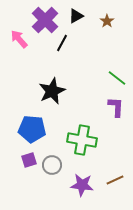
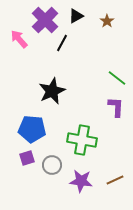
purple square: moved 2 px left, 2 px up
purple star: moved 1 px left, 4 px up
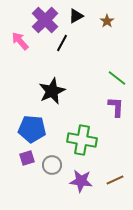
pink arrow: moved 1 px right, 2 px down
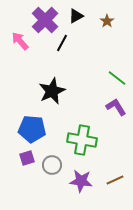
purple L-shape: rotated 35 degrees counterclockwise
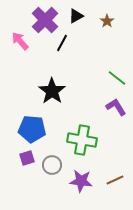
black star: rotated 12 degrees counterclockwise
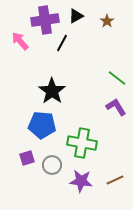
purple cross: rotated 36 degrees clockwise
blue pentagon: moved 10 px right, 4 px up
green cross: moved 3 px down
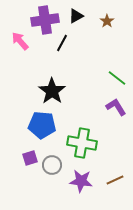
purple square: moved 3 px right
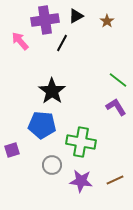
green line: moved 1 px right, 2 px down
green cross: moved 1 px left, 1 px up
purple square: moved 18 px left, 8 px up
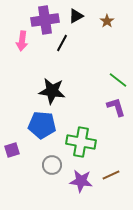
pink arrow: moved 2 px right; rotated 132 degrees counterclockwise
black star: rotated 28 degrees counterclockwise
purple L-shape: rotated 15 degrees clockwise
brown line: moved 4 px left, 5 px up
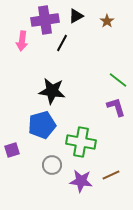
blue pentagon: rotated 20 degrees counterclockwise
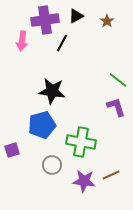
purple star: moved 3 px right
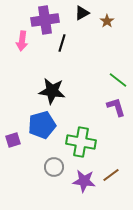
black triangle: moved 6 px right, 3 px up
black line: rotated 12 degrees counterclockwise
purple square: moved 1 px right, 10 px up
gray circle: moved 2 px right, 2 px down
brown line: rotated 12 degrees counterclockwise
